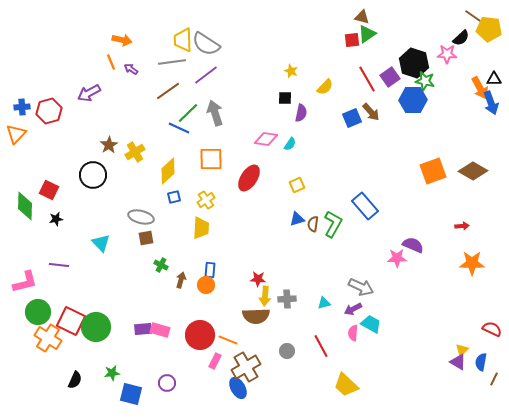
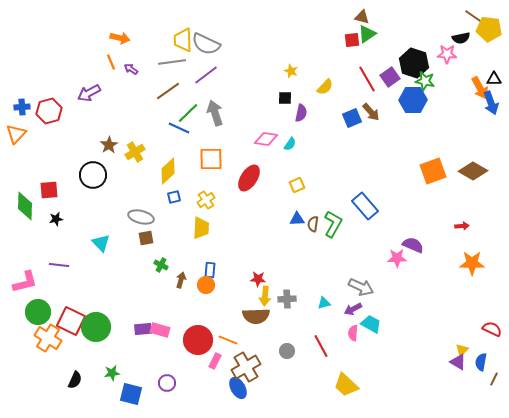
black semicircle at (461, 38): rotated 30 degrees clockwise
orange arrow at (122, 40): moved 2 px left, 2 px up
gray semicircle at (206, 44): rotated 8 degrees counterclockwise
red square at (49, 190): rotated 30 degrees counterclockwise
blue triangle at (297, 219): rotated 14 degrees clockwise
red circle at (200, 335): moved 2 px left, 5 px down
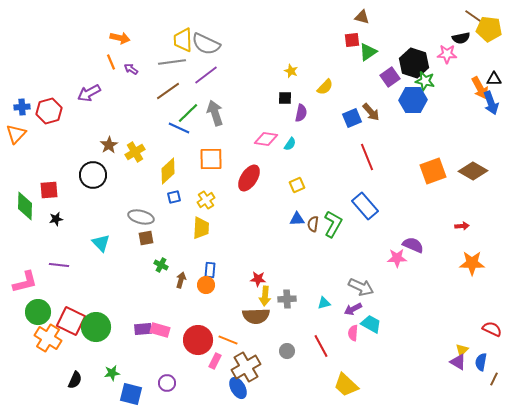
green triangle at (367, 34): moved 1 px right, 18 px down
red line at (367, 79): moved 78 px down; rotated 8 degrees clockwise
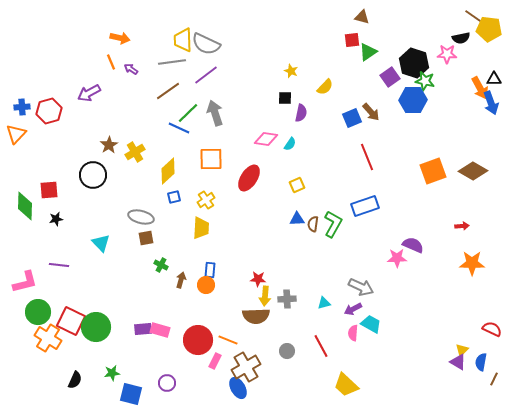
blue rectangle at (365, 206): rotated 68 degrees counterclockwise
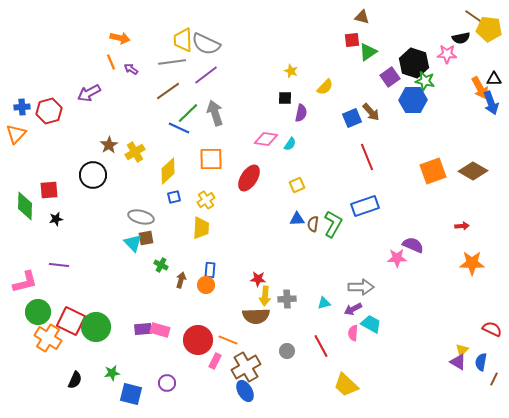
cyan triangle at (101, 243): moved 32 px right
gray arrow at (361, 287): rotated 25 degrees counterclockwise
blue ellipse at (238, 388): moved 7 px right, 3 px down
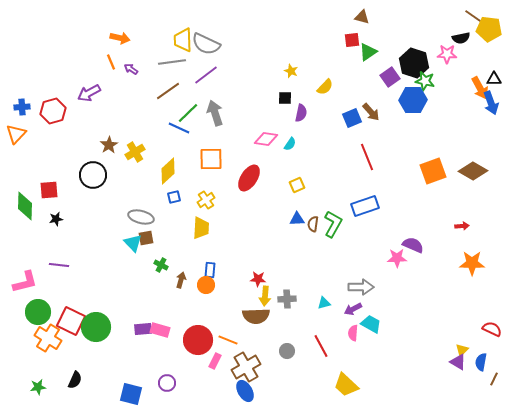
red hexagon at (49, 111): moved 4 px right
green star at (112, 373): moved 74 px left, 14 px down
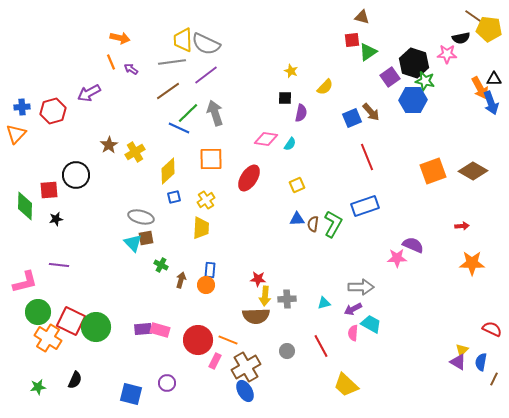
black circle at (93, 175): moved 17 px left
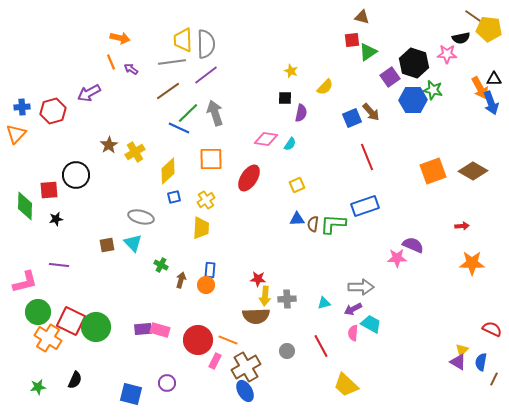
gray semicircle at (206, 44): rotated 116 degrees counterclockwise
green star at (425, 81): moved 8 px right, 9 px down
green L-shape at (333, 224): rotated 116 degrees counterclockwise
brown square at (146, 238): moved 39 px left, 7 px down
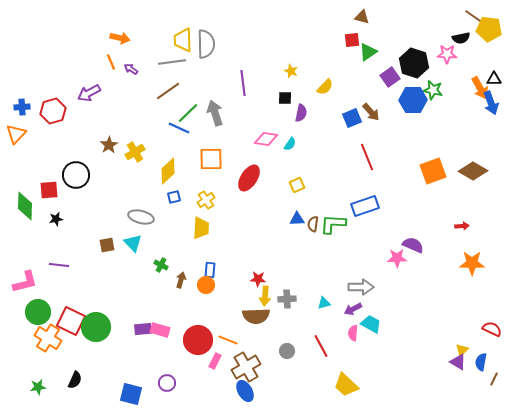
purple line at (206, 75): moved 37 px right, 8 px down; rotated 60 degrees counterclockwise
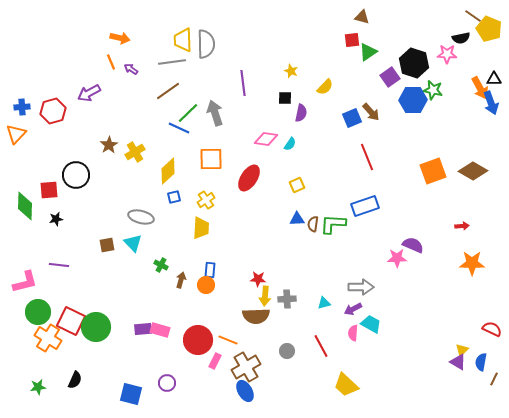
yellow pentagon at (489, 29): rotated 15 degrees clockwise
